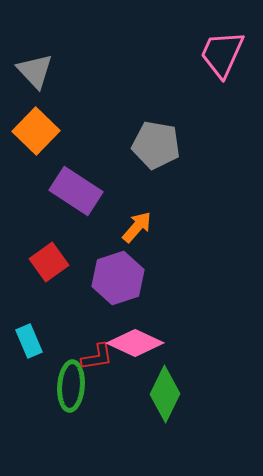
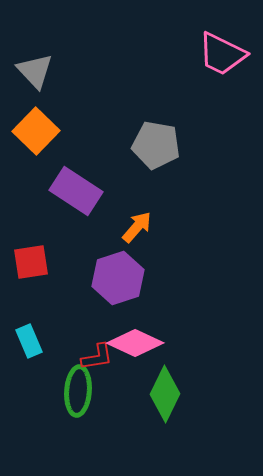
pink trapezoid: rotated 88 degrees counterclockwise
red square: moved 18 px left; rotated 27 degrees clockwise
green ellipse: moved 7 px right, 5 px down
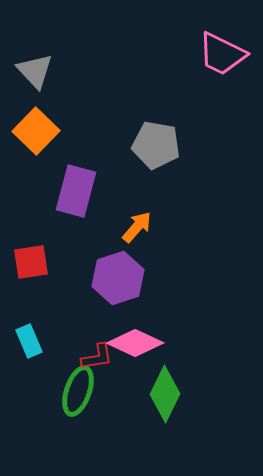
purple rectangle: rotated 72 degrees clockwise
green ellipse: rotated 15 degrees clockwise
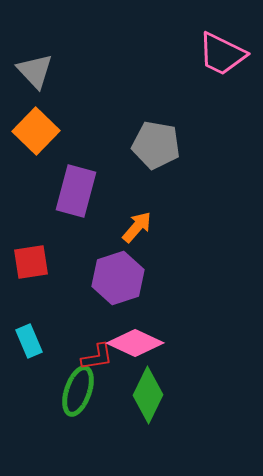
green diamond: moved 17 px left, 1 px down
